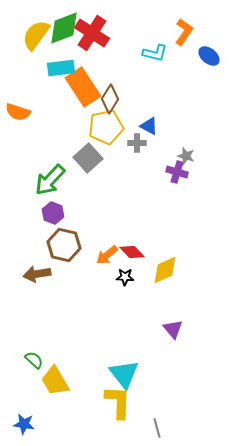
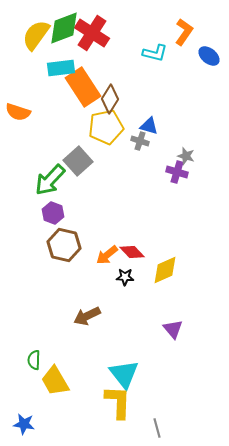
blue triangle: rotated 12 degrees counterclockwise
gray cross: moved 3 px right, 2 px up; rotated 18 degrees clockwise
gray square: moved 10 px left, 3 px down
brown arrow: moved 50 px right, 42 px down; rotated 16 degrees counterclockwise
green semicircle: rotated 132 degrees counterclockwise
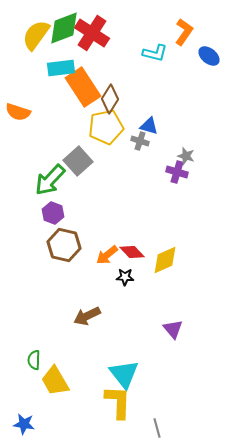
yellow diamond: moved 10 px up
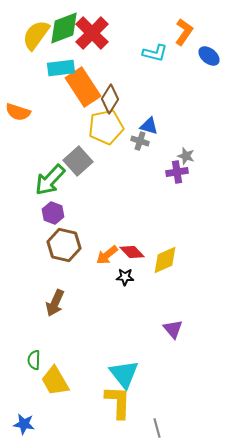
red cross: rotated 12 degrees clockwise
purple cross: rotated 25 degrees counterclockwise
brown arrow: moved 32 px left, 13 px up; rotated 40 degrees counterclockwise
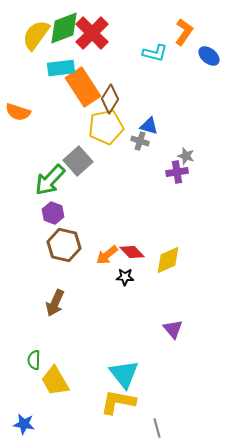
yellow diamond: moved 3 px right
yellow L-shape: rotated 81 degrees counterclockwise
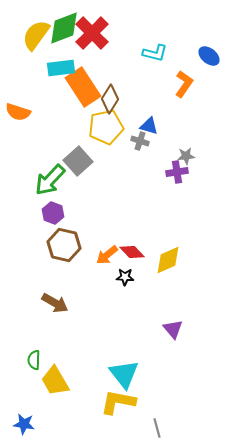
orange L-shape: moved 52 px down
gray star: rotated 24 degrees counterclockwise
brown arrow: rotated 84 degrees counterclockwise
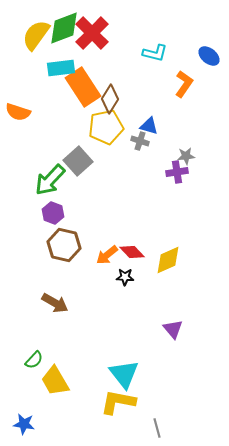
green semicircle: rotated 138 degrees counterclockwise
